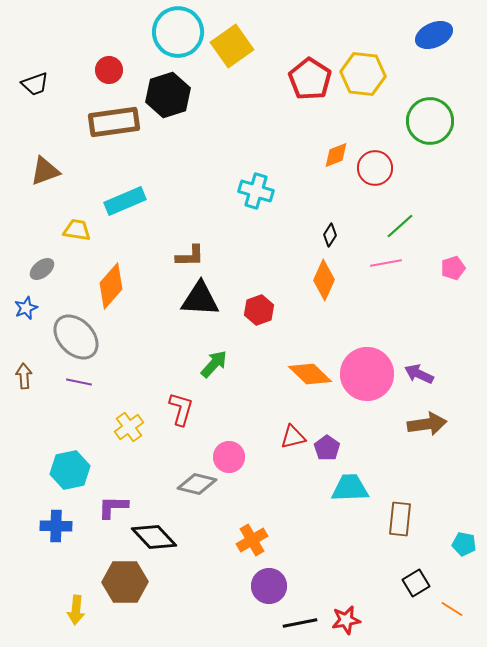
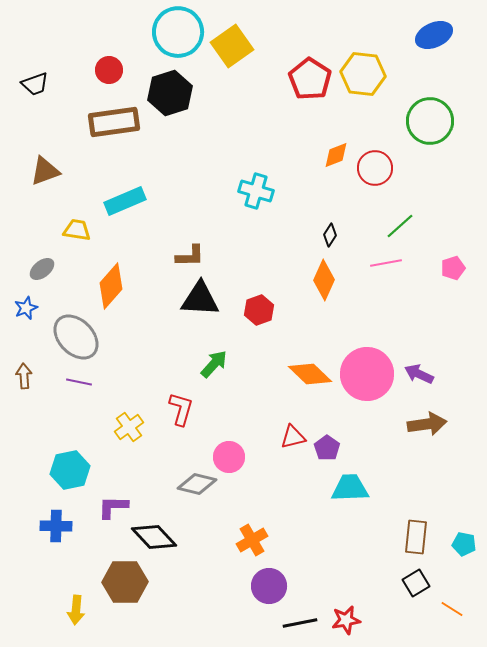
black hexagon at (168, 95): moved 2 px right, 2 px up
brown rectangle at (400, 519): moved 16 px right, 18 px down
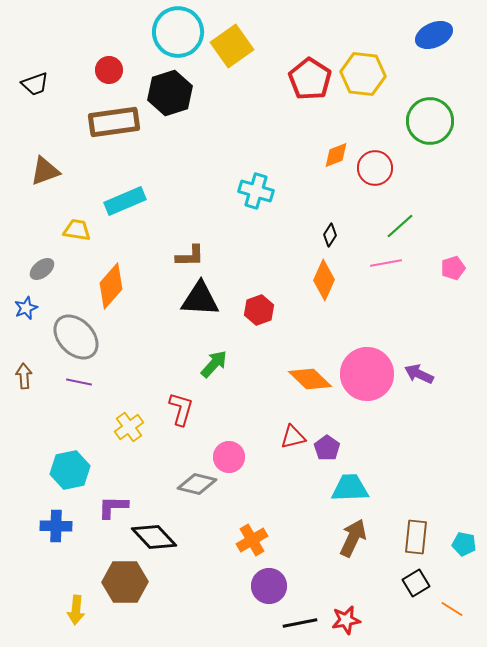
orange diamond at (310, 374): moved 5 px down
brown arrow at (427, 424): moved 74 px left, 114 px down; rotated 57 degrees counterclockwise
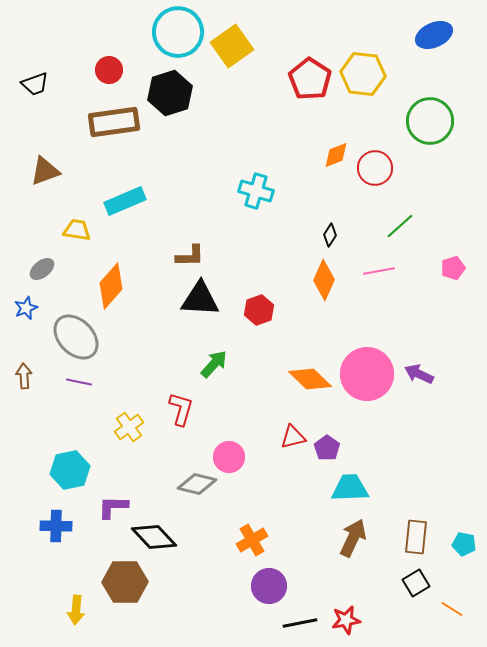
pink line at (386, 263): moved 7 px left, 8 px down
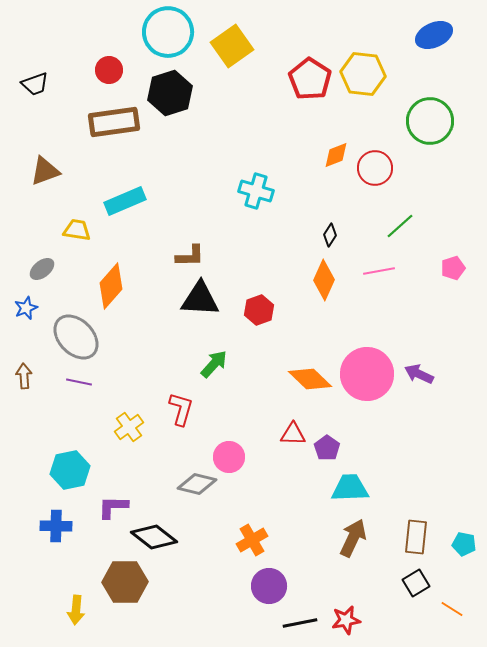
cyan circle at (178, 32): moved 10 px left
red triangle at (293, 437): moved 3 px up; rotated 16 degrees clockwise
black diamond at (154, 537): rotated 9 degrees counterclockwise
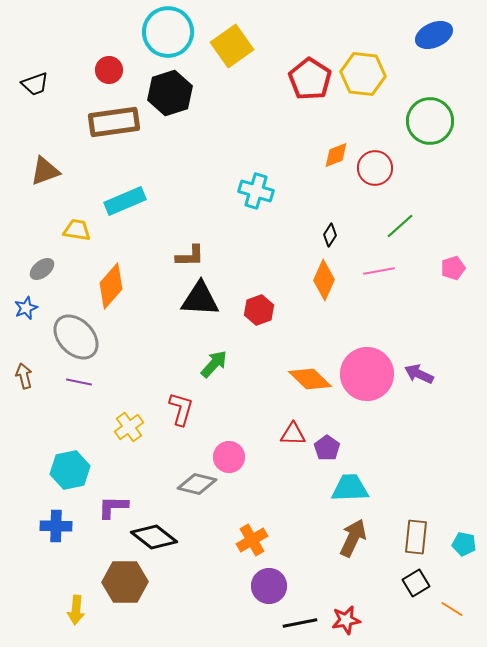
brown arrow at (24, 376): rotated 10 degrees counterclockwise
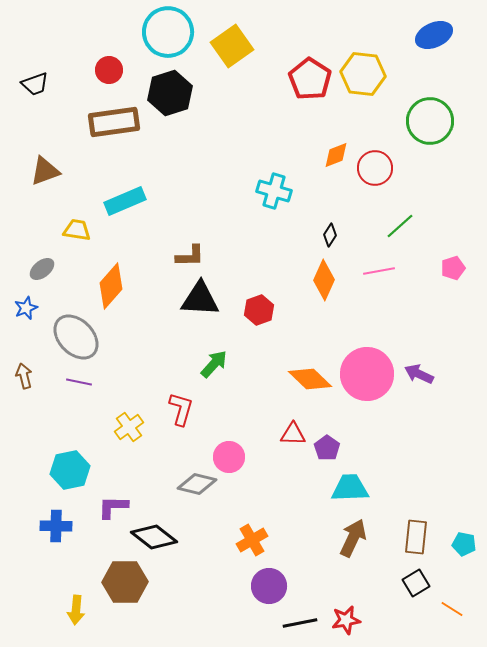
cyan cross at (256, 191): moved 18 px right
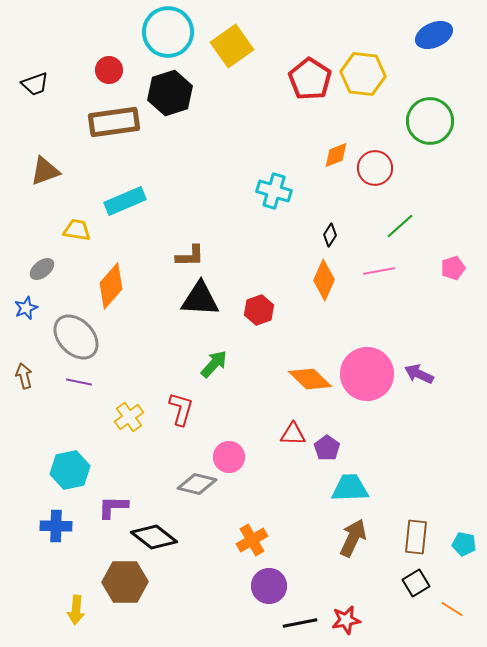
yellow cross at (129, 427): moved 10 px up
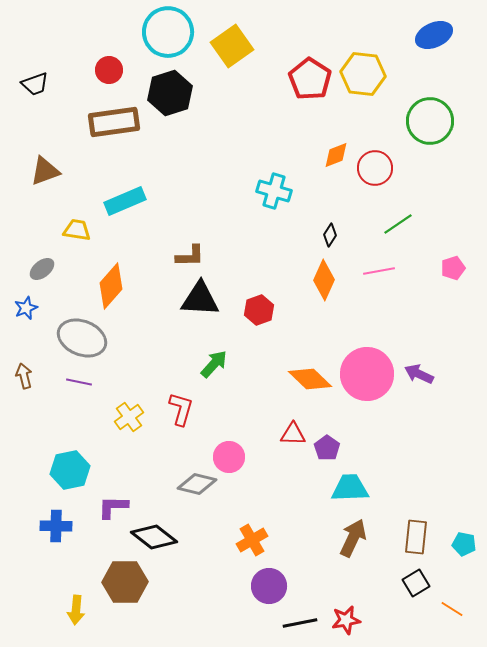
green line at (400, 226): moved 2 px left, 2 px up; rotated 8 degrees clockwise
gray ellipse at (76, 337): moved 6 px right, 1 px down; rotated 24 degrees counterclockwise
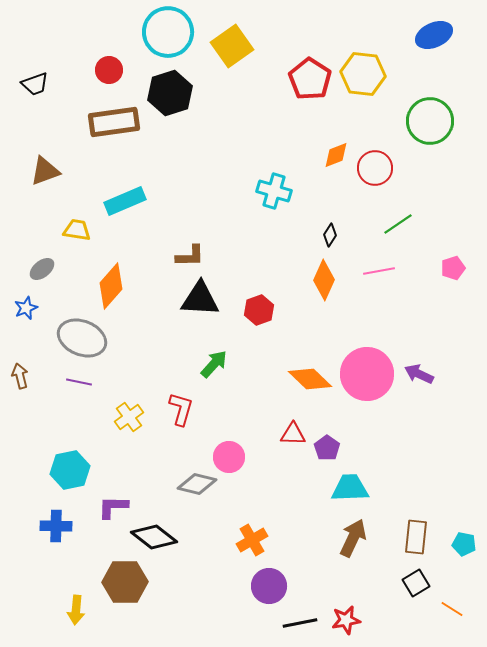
brown arrow at (24, 376): moved 4 px left
